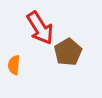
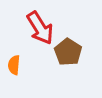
brown pentagon: rotated 8 degrees counterclockwise
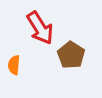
brown pentagon: moved 3 px right, 3 px down
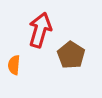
red arrow: moved 2 px down; rotated 132 degrees counterclockwise
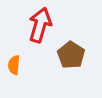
red arrow: moved 5 px up
